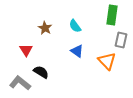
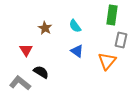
orange triangle: rotated 24 degrees clockwise
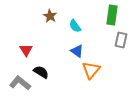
brown star: moved 5 px right, 12 px up
orange triangle: moved 16 px left, 9 px down
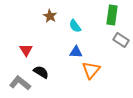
gray rectangle: rotated 70 degrees counterclockwise
blue triangle: moved 1 px left, 1 px down; rotated 32 degrees counterclockwise
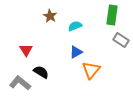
cyan semicircle: rotated 104 degrees clockwise
blue triangle: rotated 32 degrees counterclockwise
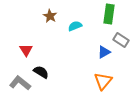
green rectangle: moved 3 px left, 1 px up
blue triangle: moved 28 px right
orange triangle: moved 12 px right, 11 px down
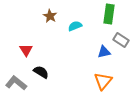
blue triangle: rotated 16 degrees clockwise
gray L-shape: moved 4 px left
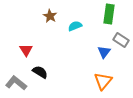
blue triangle: rotated 40 degrees counterclockwise
black semicircle: moved 1 px left
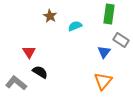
red triangle: moved 3 px right, 2 px down
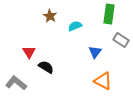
blue triangle: moved 9 px left
black semicircle: moved 6 px right, 5 px up
orange triangle: rotated 42 degrees counterclockwise
